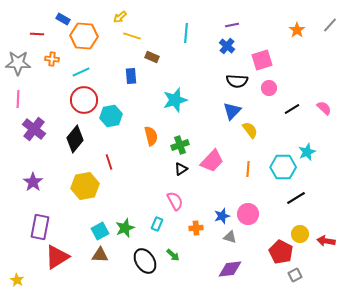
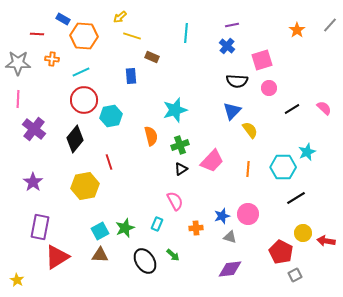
cyan star at (175, 100): moved 10 px down
yellow circle at (300, 234): moved 3 px right, 1 px up
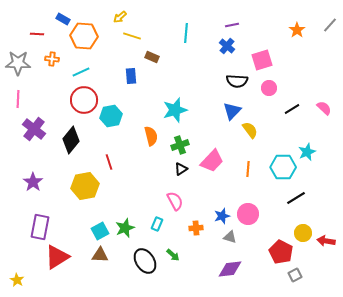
black diamond at (75, 139): moved 4 px left, 1 px down
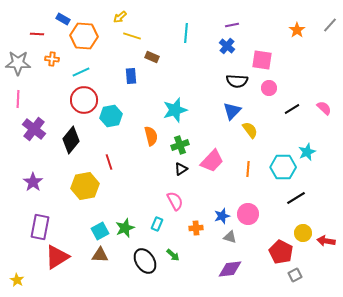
pink square at (262, 60): rotated 25 degrees clockwise
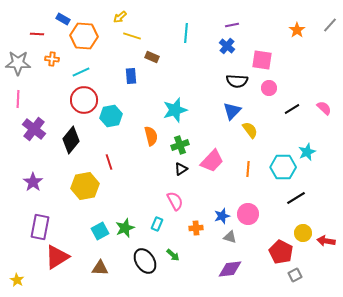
brown triangle at (100, 255): moved 13 px down
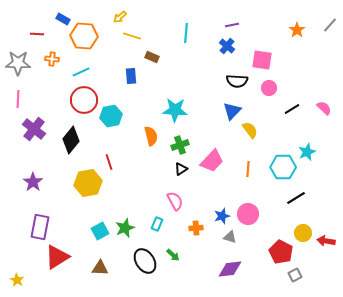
cyan star at (175, 110): rotated 20 degrees clockwise
yellow hexagon at (85, 186): moved 3 px right, 3 px up
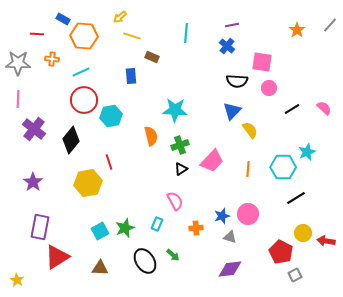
pink square at (262, 60): moved 2 px down
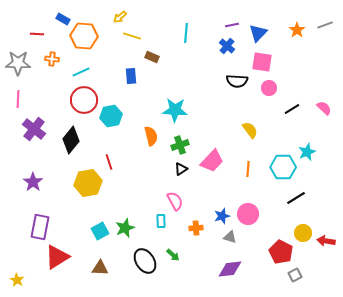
gray line at (330, 25): moved 5 px left; rotated 28 degrees clockwise
blue triangle at (232, 111): moved 26 px right, 78 px up
cyan rectangle at (157, 224): moved 4 px right, 3 px up; rotated 24 degrees counterclockwise
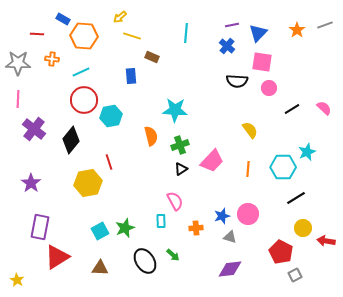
purple star at (33, 182): moved 2 px left, 1 px down
yellow circle at (303, 233): moved 5 px up
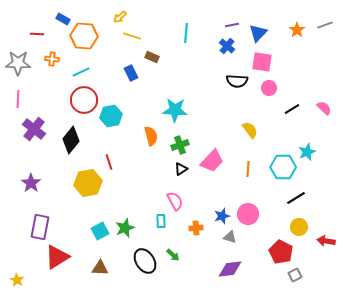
blue rectangle at (131, 76): moved 3 px up; rotated 21 degrees counterclockwise
yellow circle at (303, 228): moved 4 px left, 1 px up
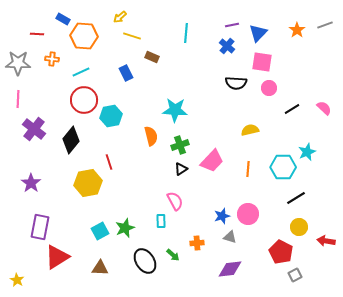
blue rectangle at (131, 73): moved 5 px left
black semicircle at (237, 81): moved 1 px left, 2 px down
yellow semicircle at (250, 130): rotated 66 degrees counterclockwise
orange cross at (196, 228): moved 1 px right, 15 px down
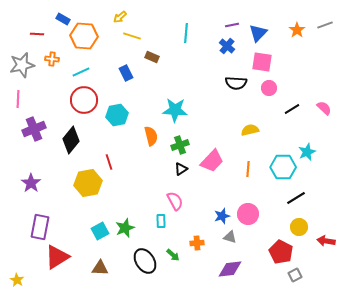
gray star at (18, 63): moved 4 px right, 2 px down; rotated 15 degrees counterclockwise
cyan hexagon at (111, 116): moved 6 px right, 1 px up
purple cross at (34, 129): rotated 30 degrees clockwise
